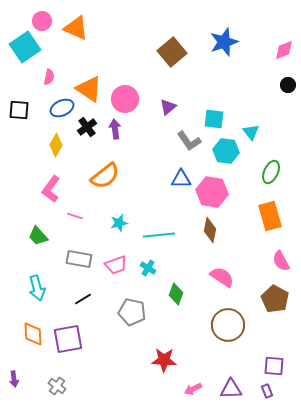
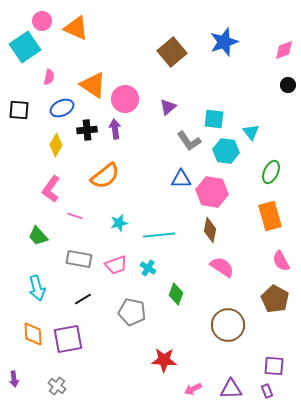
orange triangle at (89, 89): moved 4 px right, 4 px up
black cross at (87, 127): moved 3 px down; rotated 30 degrees clockwise
pink semicircle at (222, 277): moved 10 px up
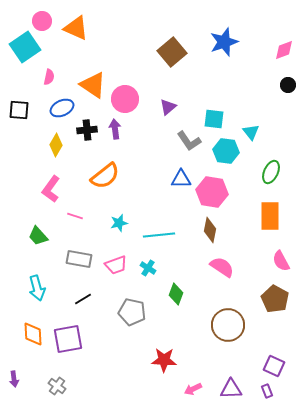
orange rectangle at (270, 216): rotated 16 degrees clockwise
purple square at (274, 366): rotated 20 degrees clockwise
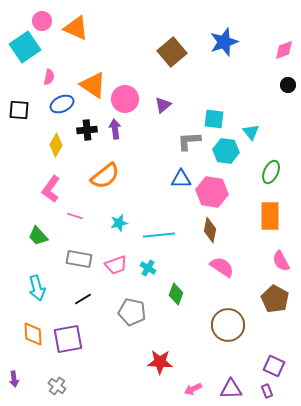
purple triangle at (168, 107): moved 5 px left, 2 px up
blue ellipse at (62, 108): moved 4 px up
gray L-shape at (189, 141): rotated 120 degrees clockwise
red star at (164, 360): moved 4 px left, 2 px down
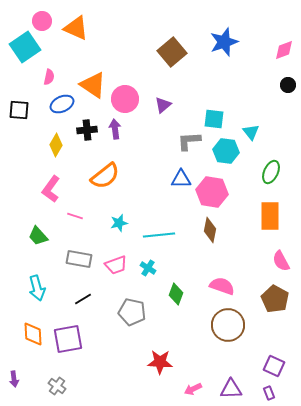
pink semicircle at (222, 267): moved 19 px down; rotated 15 degrees counterclockwise
purple rectangle at (267, 391): moved 2 px right, 2 px down
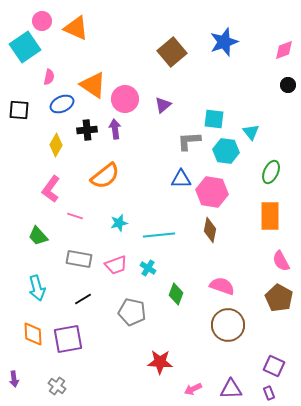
brown pentagon at (275, 299): moved 4 px right, 1 px up
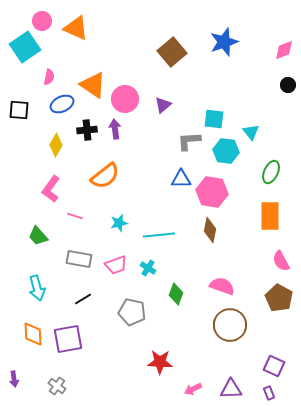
brown circle at (228, 325): moved 2 px right
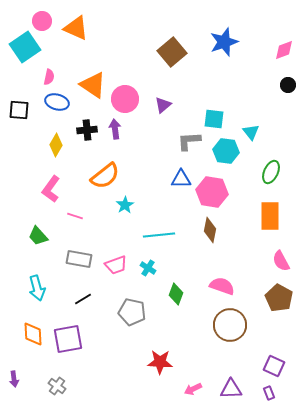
blue ellipse at (62, 104): moved 5 px left, 2 px up; rotated 40 degrees clockwise
cyan star at (119, 223): moved 6 px right, 18 px up; rotated 18 degrees counterclockwise
